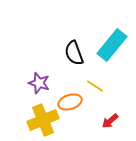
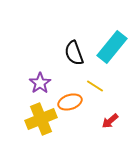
cyan rectangle: moved 2 px down
purple star: moved 1 px right; rotated 20 degrees clockwise
yellow cross: moved 2 px left, 1 px up
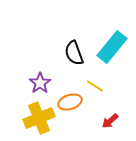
yellow cross: moved 2 px left, 1 px up
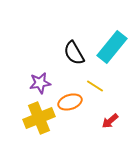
black semicircle: rotated 10 degrees counterclockwise
purple star: rotated 25 degrees clockwise
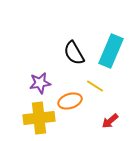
cyan rectangle: moved 1 px left, 4 px down; rotated 16 degrees counterclockwise
orange ellipse: moved 1 px up
yellow cross: rotated 16 degrees clockwise
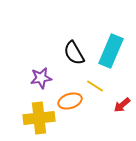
purple star: moved 1 px right, 5 px up
red arrow: moved 12 px right, 16 px up
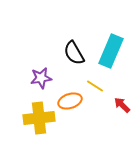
red arrow: rotated 84 degrees clockwise
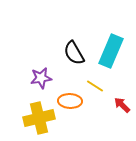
orange ellipse: rotated 20 degrees clockwise
yellow cross: rotated 8 degrees counterclockwise
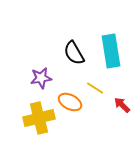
cyan rectangle: rotated 32 degrees counterclockwise
yellow line: moved 2 px down
orange ellipse: moved 1 px down; rotated 25 degrees clockwise
